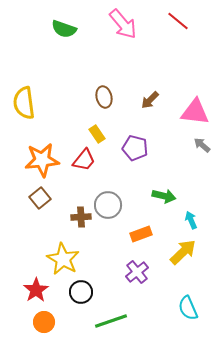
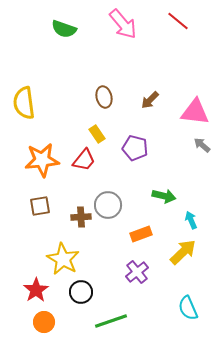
brown square: moved 8 px down; rotated 30 degrees clockwise
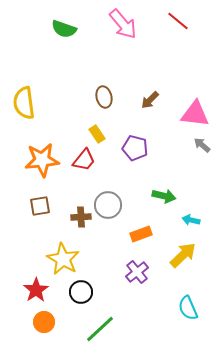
pink triangle: moved 2 px down
cyan arrow: rotated 54 degrees counterclockwise
yellow arrow: moved 3 px down
green line: moved 11 px left, 8 px down; rotated 24 degrees counterclockwise
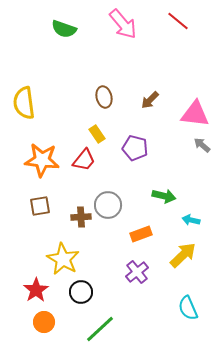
orange star: rotated 12 degrees clockwise
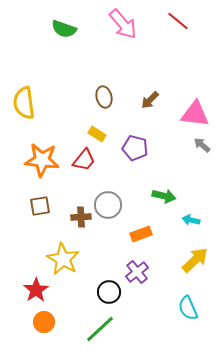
yellow rectangle: rotated 24 degrees counterclockwise
yellow arrow: moved 12 px right, 5 px down
black circle: moved 28 px right
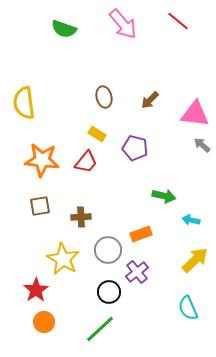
red trapezoid: moved 2 px right, 2 px down
gray circle: moved 45 px down
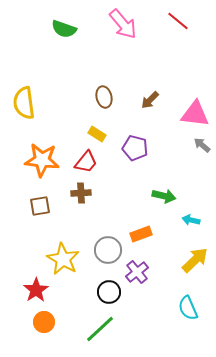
brown cross: moved 24 px up
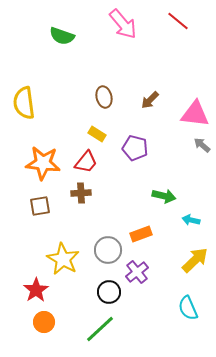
green semicircle: moved 2 px left, 7 px down
orange star: moved 1 px right, 3 px down
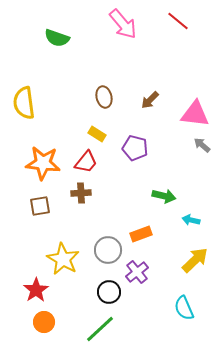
green semicircle: moved 5 px left, 2 px down
cyan semicircle: moved 4 px left
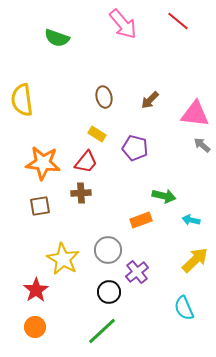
yellow semicircle: moved 2 px left, 3 px up
orange rectangle: moved 14 px up
orange circle: moved 9 px left, 5 px down
green line: moved 2 px right, 2 px down
